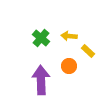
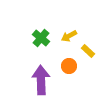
yellow arrow: rotated 35 degrees counterclockwise
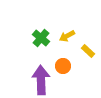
yellow arrow: moved 2 px left
orange circle: moved 6 px left
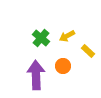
purple arrow: moved 5 px left, 5 px up
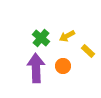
purple arrow: moved 7 px up
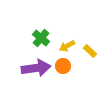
yellow arrow: moved 10 px down
yellow rectangle: moved 2 px right
purple arrow: rotated 84 degrees clockwise
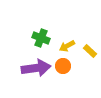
green cross: rotated 18 degrees counterclockwise
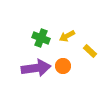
yellow arrow: moved 10 px up
